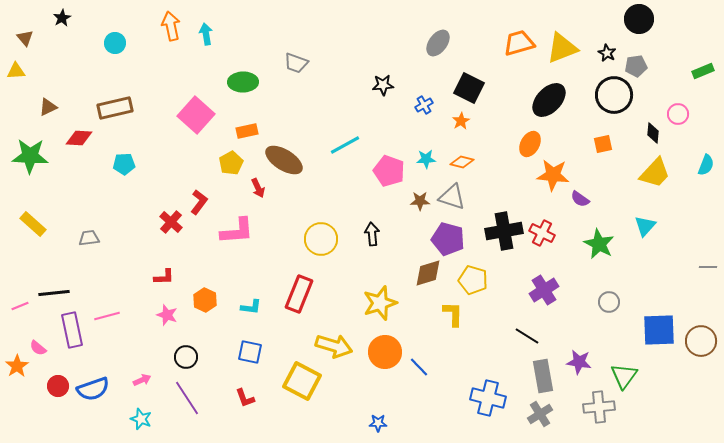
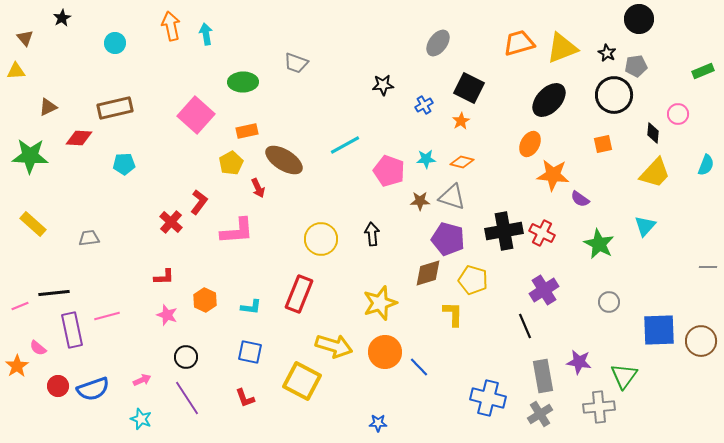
black line at (527, 336): moved 2 px left, 10 px up; rotated 35 degrees clockwise
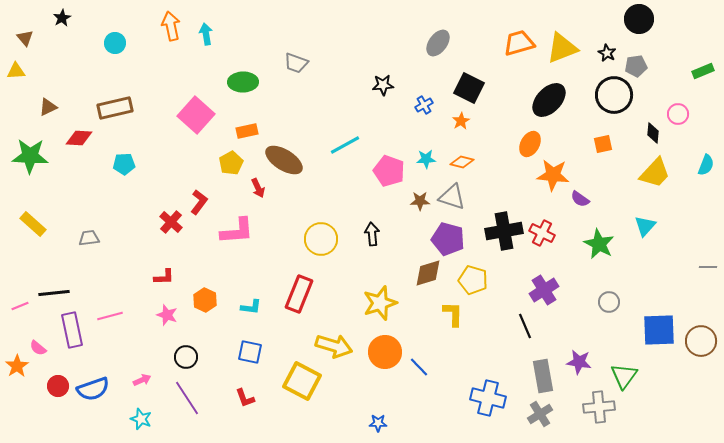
pink line at (107, 316): moved 3 px right
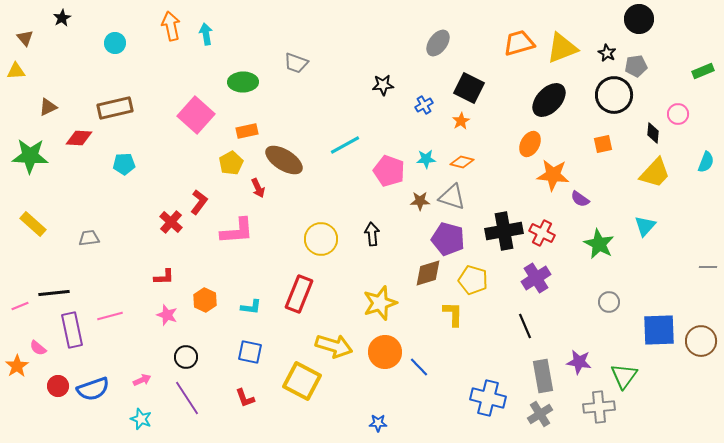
cyan semicircle at (706, 165): moved 3 px up
purple cross at (544, 290): moved 8 px left, 12 px up
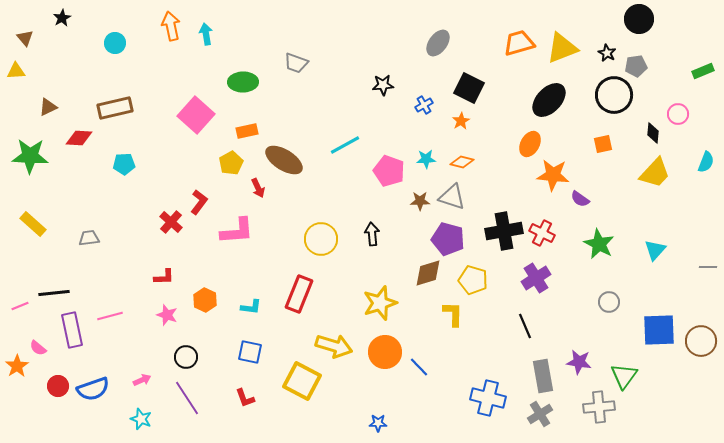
cyan triangle at (645, 226): moved 10 px right, 24 px down
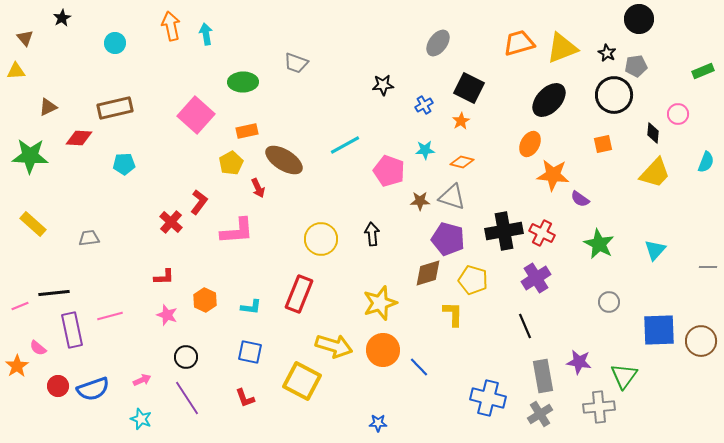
cyan star at (426, 159): moved 1 px left, 9 px up
orange circle at (385, 352): moved 2 px left, 2 px up
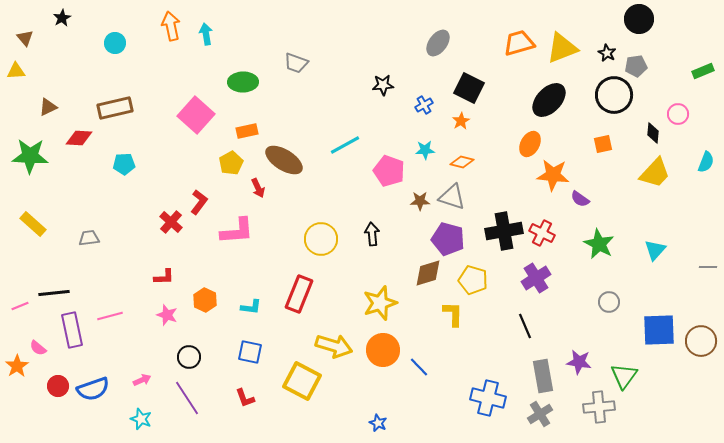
black circle at (186, 357): moved 3 px right
blue star at (378, 423): rotated 24 degrees clockwise
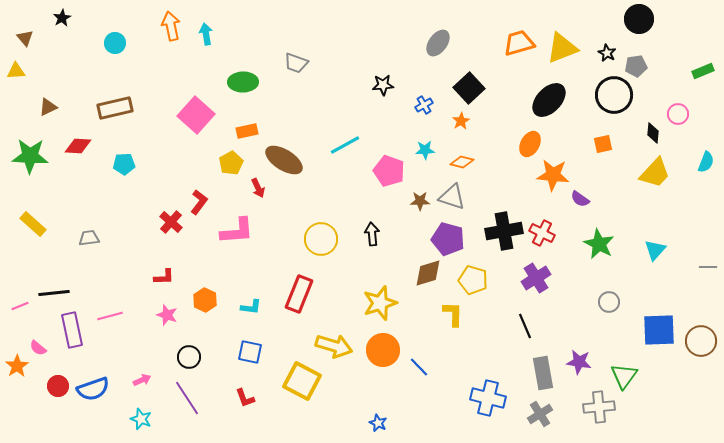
black square at (469, 88): rotated 20 degrees clockwise
red diamond at (79, 138): moved 1 px left, 8 px down
gray rectangle at (543, 376): moved 3 px up
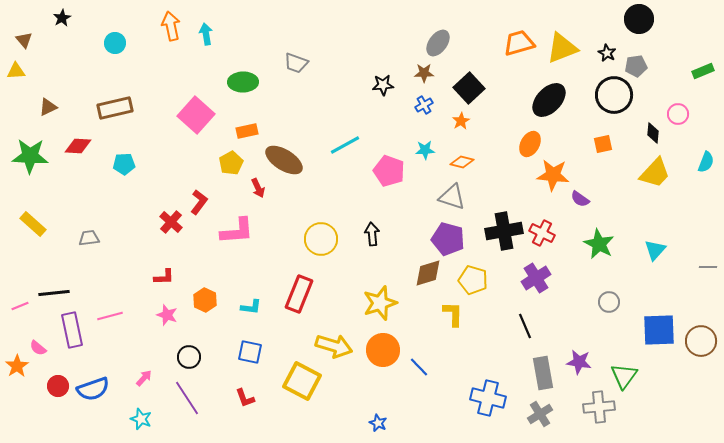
brown triangle at (25, 38): moved 1 px left, 2 px down
brown star at (420, 201): moved 4 px right, 128 px up
pink arrow at (142, 380): moved 2 px right, 2 px up; rotated 24 degrees counterclockwise
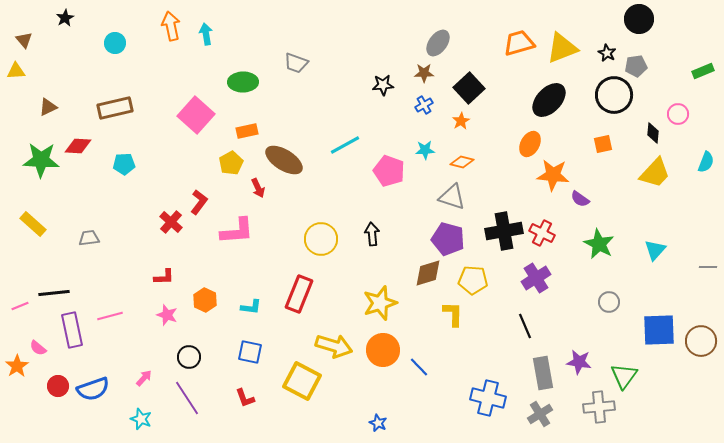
black star at (62, 18): moved 3 px right
green star at (30, 156): moved 11 px right, 4 px down
yellow pentagon at (473, 280): rotated 12 degrees counterclockwise
